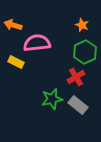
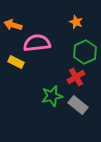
orange star: moved 6 px left, 3 px up
green star: moved 3 px up
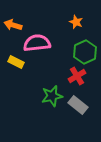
red cross: moved 1 px right, 1 px up
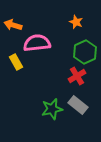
yellow rectangle: rotated 35 degrees clockwise
green star: moved 13 px down
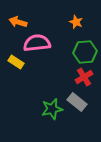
orange arrow: moved 5 px right, 3 px up
green hexagon: rotated 20 degrees clockwise
yellow rectangle: rotated 28 degrees counterclockwise
red cross: moved 7 px right, 1 px down
gray rectangle: moved 1 px left, 3 px up
